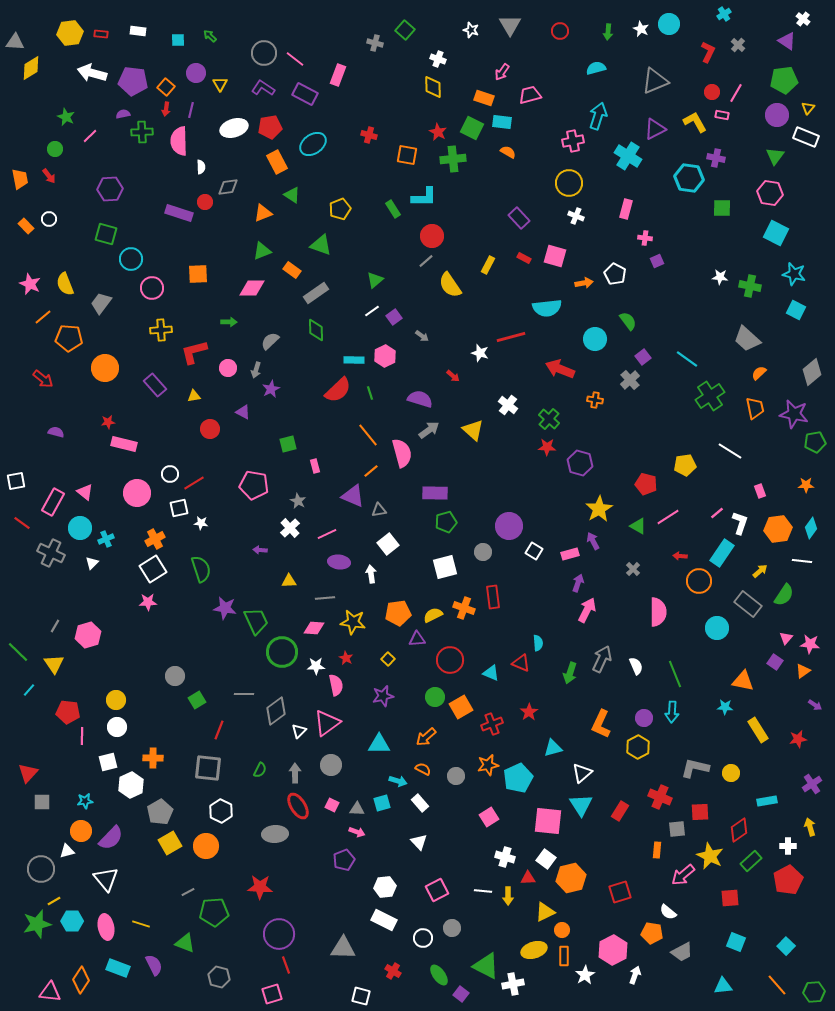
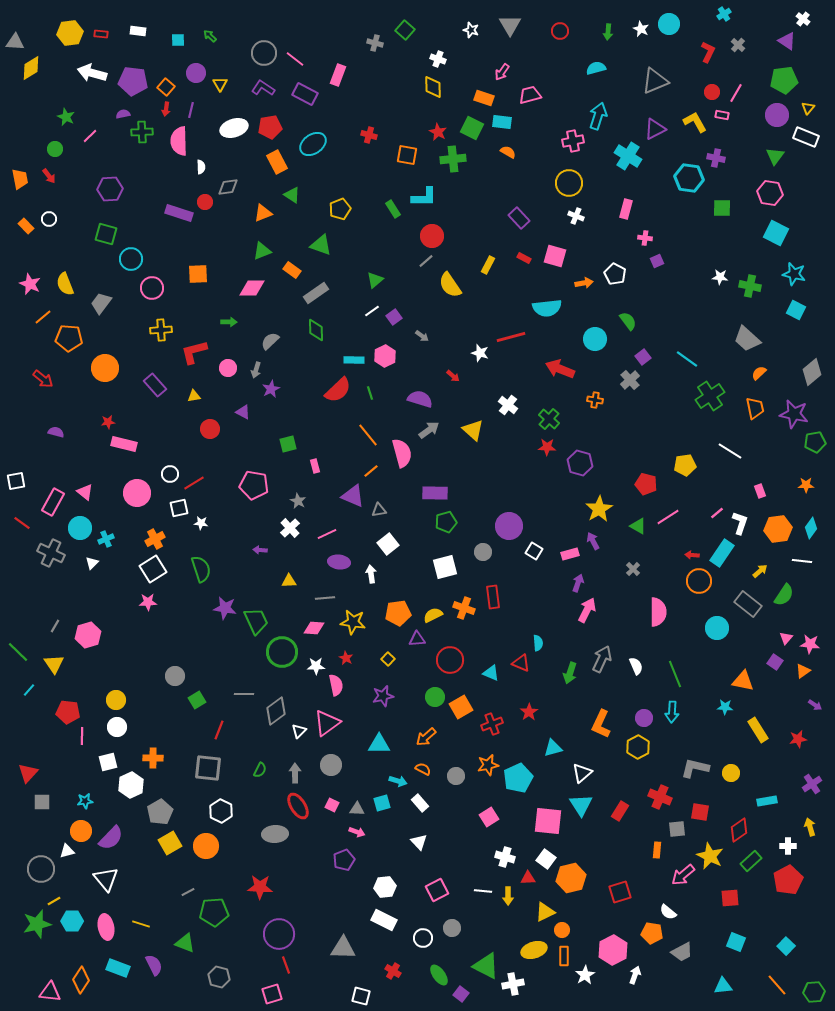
red arrow at (680, 556): moved 12 px right, 1 px up
red square at (700, 812): rotated 12 degrees clockwise
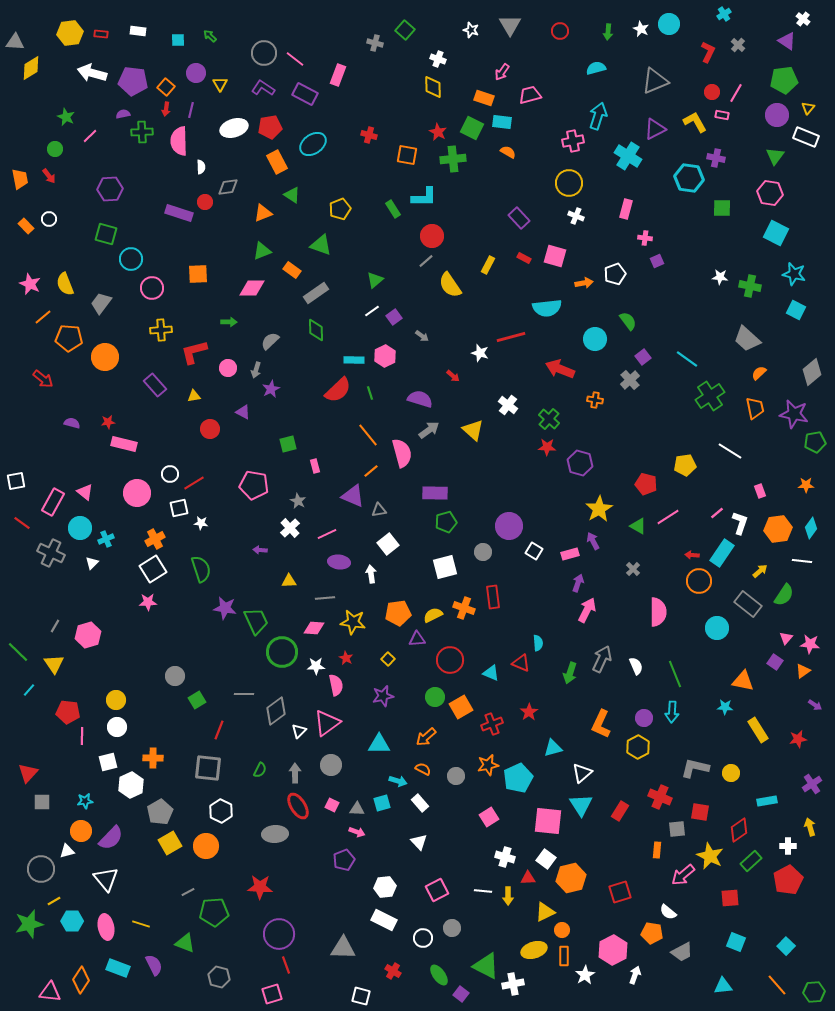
white pentagon at (615, 274): rotated 25 degrees clockwise
orange circle at (105, 368): moved 11 px up
purple semicircle at (56, 432): moved 16 px right, 9 px up
green star at (37, 924): moved 8 px left
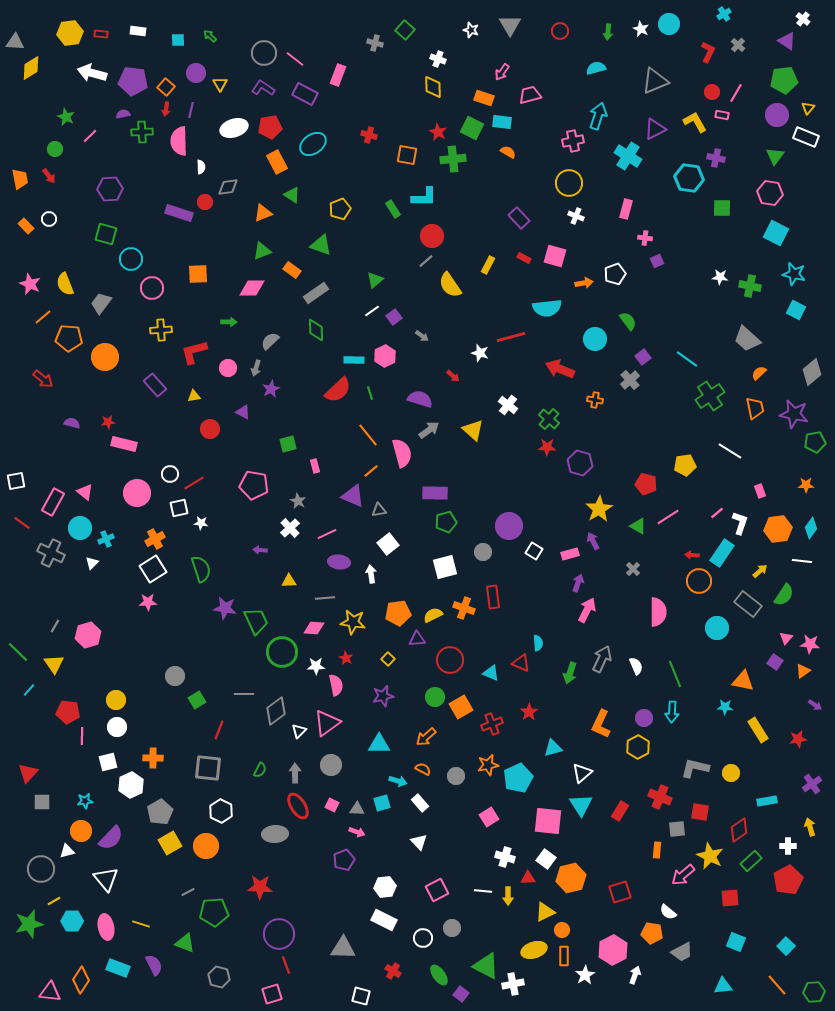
gray arrow at (256, 370): moved 2 px up
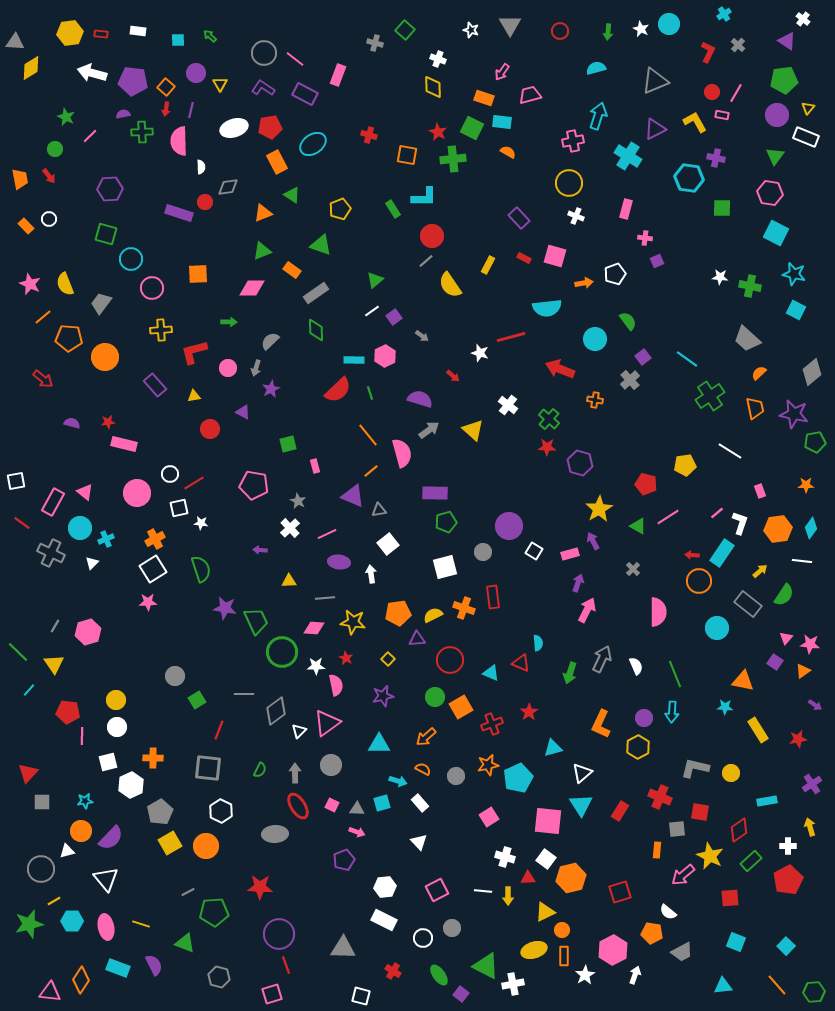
pink hexagon at (88, 635): moved 3 px up
